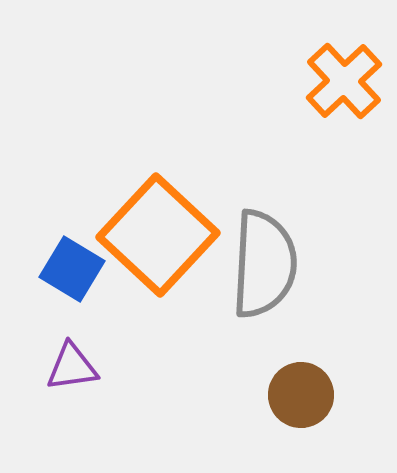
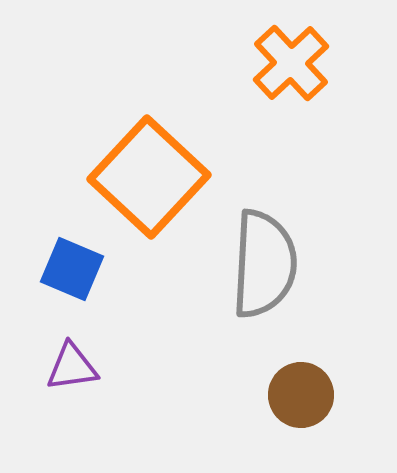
orange cross: moved 53 px left, 18 px up
orange square: moved 9 px left, 58 px up
blue square: rotated 8 degrees counterclockwise
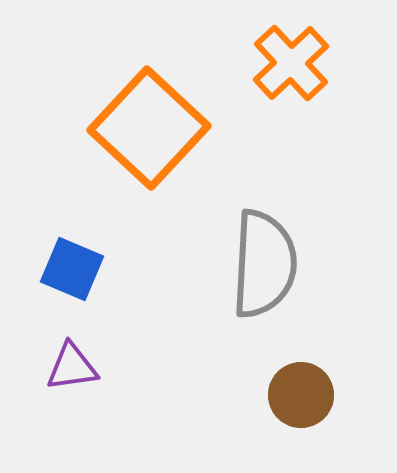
orange square: moved 49 px up
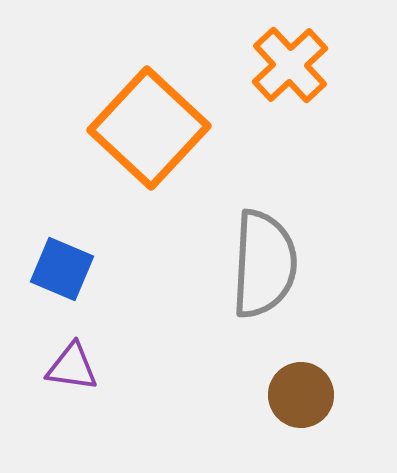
orange cross: moved 1 px left, 2 px down
blue square: moved 10 px left
purple triangle: rotated 16 degrees clockwise
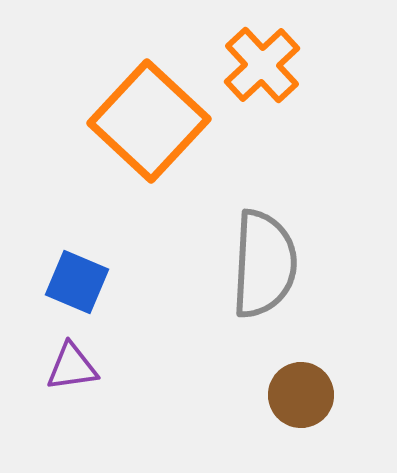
orange cross: moved 28 px left
orange square: moved 7 px up
blue square: moved 15 px right, 13 px down
purple triangle: rotated 16 degrees counterclockwise
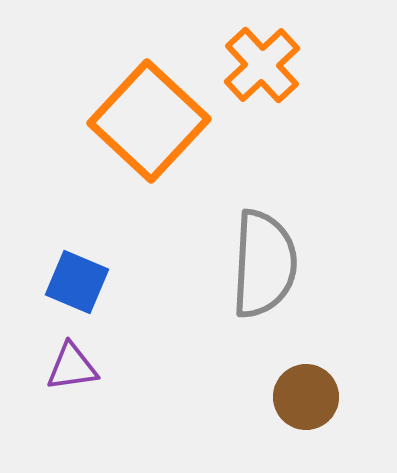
brown circle: moved 5 px right, 2 px down
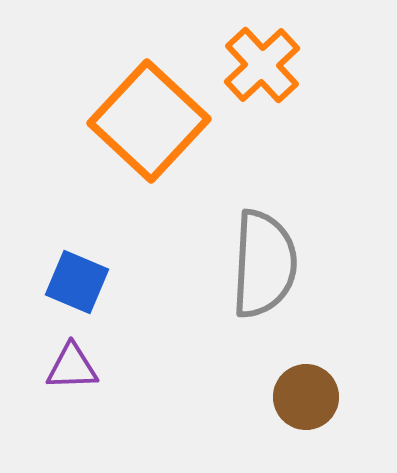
purple triangle: rotated 6 degrees clockwise
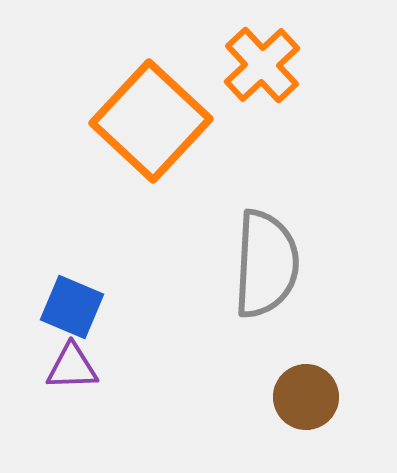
orange square: moved 2 px right
gray semicircle: moved 2 px right
blue square: moved 5 px left, 25 px down
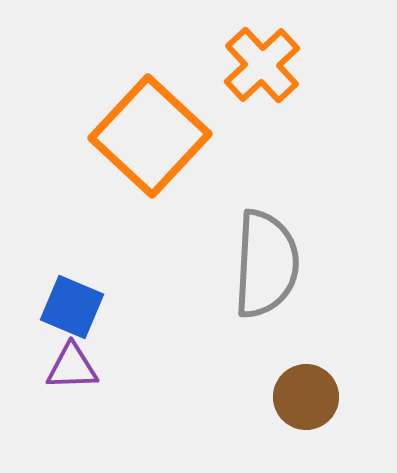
orange square: moved 1 px left, 15 px down
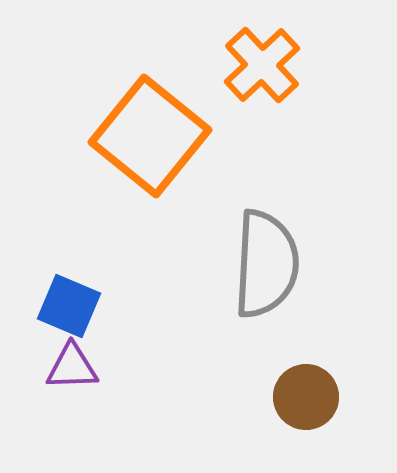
orange square: rotated 4 degrees counterclockwise
blue square: moved 3 px left, 1 px up
